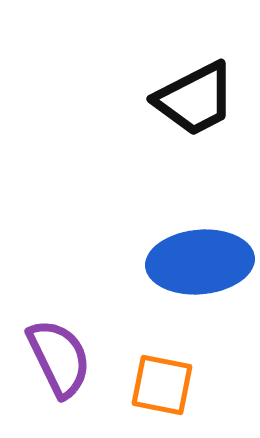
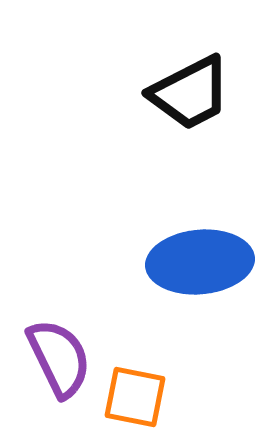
black trapezoid: moved 5 px left, 6 px up
orange square: moved 27 px left, 12 px down
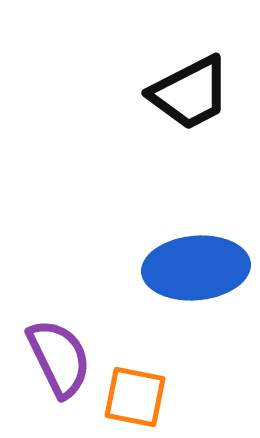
blue ellipse: moved 4 px left, 6 px down
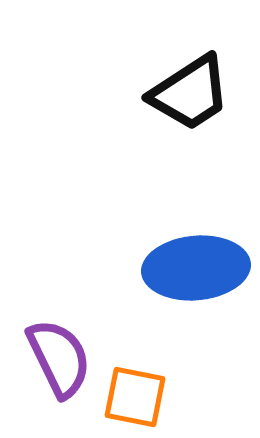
black trapezoid: rotated 6 degrees counterclockwise
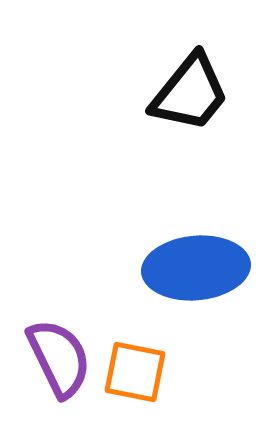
black trapezoid: rotated 18 degrees counterclockwise
orange square: moved 25 px up
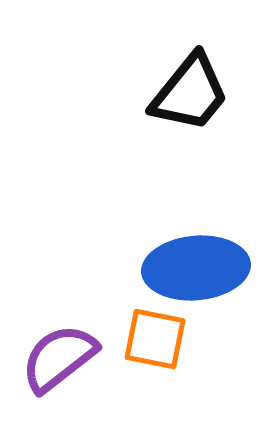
purple semicircle: rotated 102 degrees counterclockwise
orange square: moved 20 px right, 33 px up
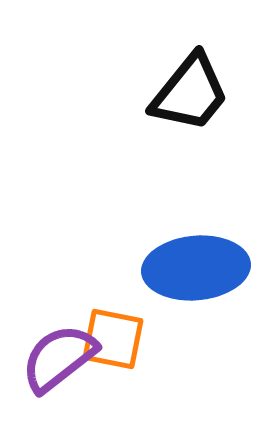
orange square: moved 42 px left
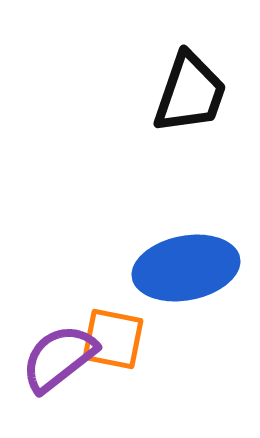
black trapezoid: rotated 20 degrees counterclockwise
blue ellipse: moved 10 px left; rotated 6 degrees counterclockwise
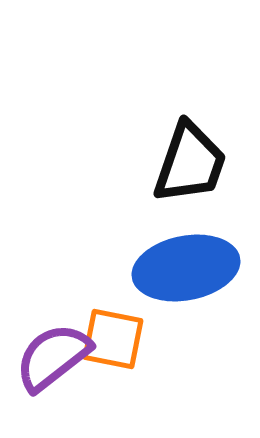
black trapezoid: moved 70 px down
purple semicircle: moved 6 px left, 1 px up
